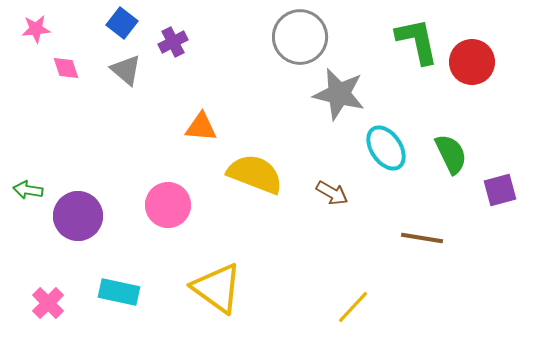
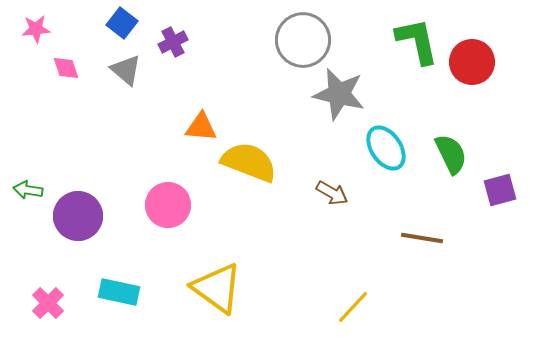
gray circle: moved 3 px right, 3 px down
yellow semicircle: moved 6 px left, 12 px up
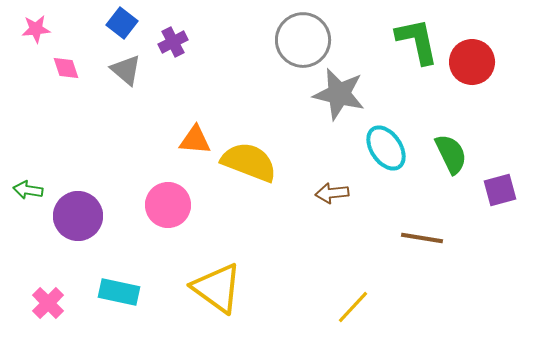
orange triangle: moved 6 px left, 13 px down
brown arrow: rotated 144 degrees clockwise
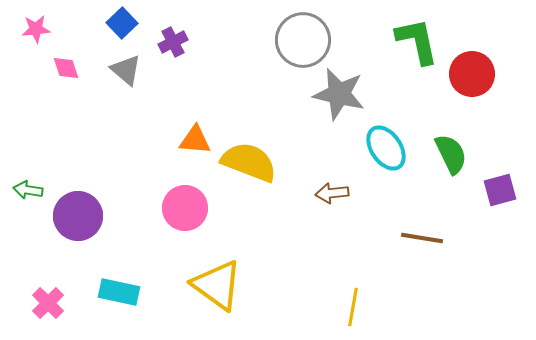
blue square: rotated 8 degrees clockwise
red circle: moved 12 px down
pink circle: moved 17 px right, 3 px down
yellow triangle: moved 3 px up
yellow line: rotated 33 degrees counterclockwise
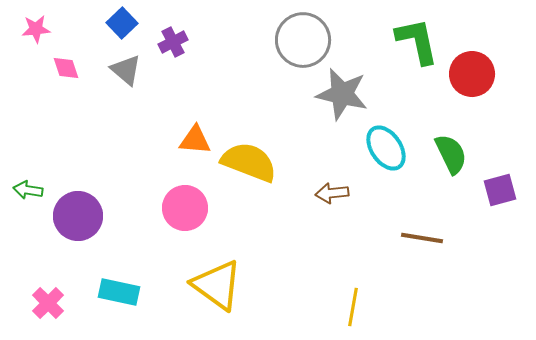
gray star: moved 3 px right
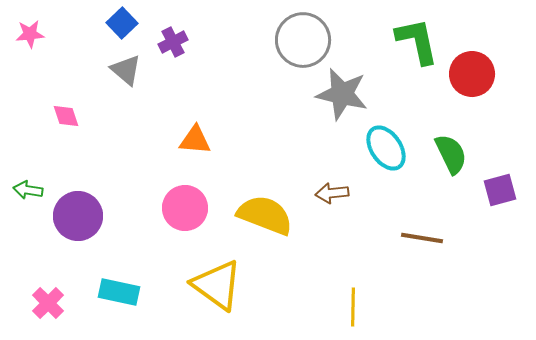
pink star: moved 6 px left, 5 px down
pink diamond: moved 48 px down
yellow semicircle: moved 16 px right, 53 px down
yellow line: rotated 9 degrees counterclockwise
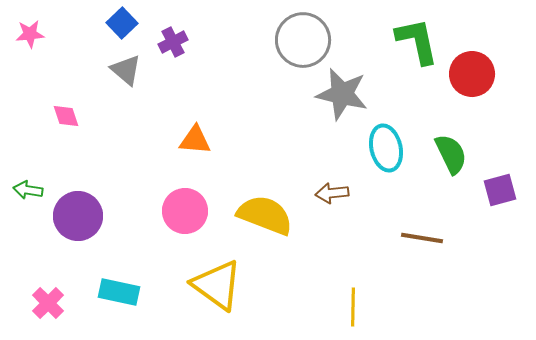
cyan ellipse: rotated 21 degrees clockwise
pink circle: moved 3 px down
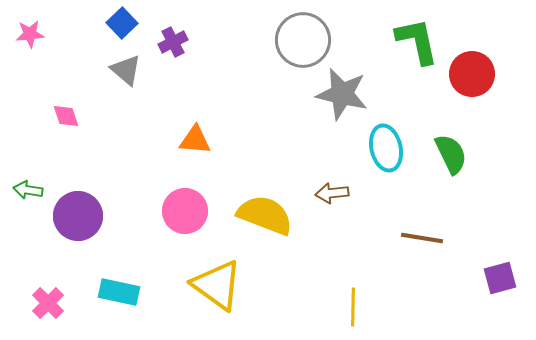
purple square: moved 88 px down
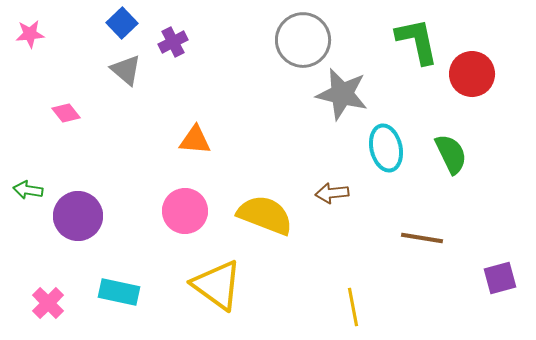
pink diamond: moved 3 px up; rotated 20 degrees counterclockwise
yellow line: rotated 12 degrees counterclockwise
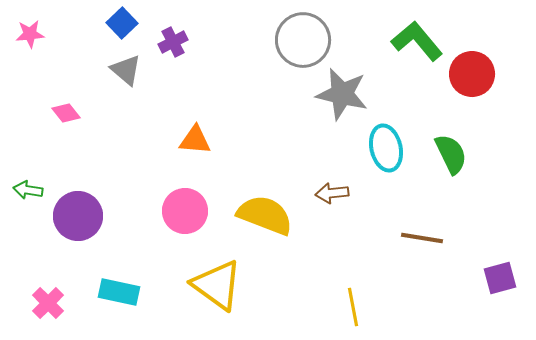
green L-shape: rotated 28 degrees counterclockwise
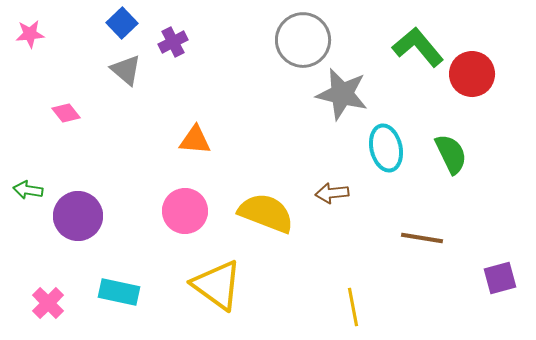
green L-shape: moved 1 px right, 6 px down
yellow semicircle: moved 1 px right, 2 px up
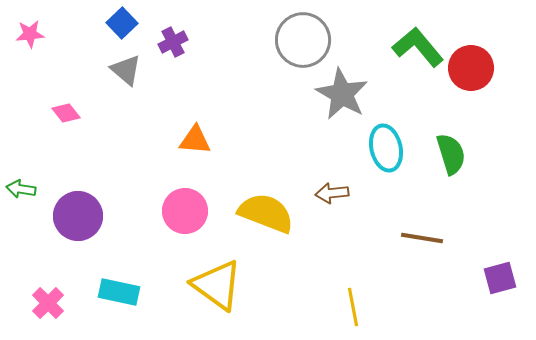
red circle: moved 1 px left, 6 px up
gray star: rotated 16 degrees clockwise
green semicircle: rotated 9 degrees clockwise
green arrow: moved 7 px left, 1 px up
